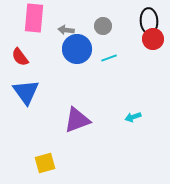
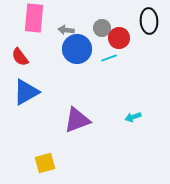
gray circle: moved 1 px left, 2 px down
red circle: moved 34 px left, 1 px up
blue triangle: rotated 36 degrees clockwise
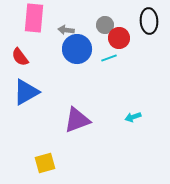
gray circle: moved 3 px right, 3 px up
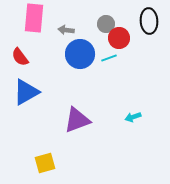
gray circle: moved 1 px right, 1 px up
blue circle: moved 3 px right, 5 px down
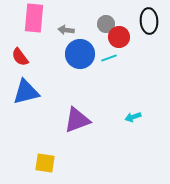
red circle: moved 1 px up
blue triangle: rotated 16 degrees clockwise
yellow square: rotated 25 degrees clockwise
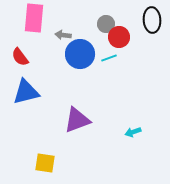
black ellipse: moved 3 px right, 1 px up
gray arrow: moved 3 px left, 5 px down
cyan arrow: moved 15 px down
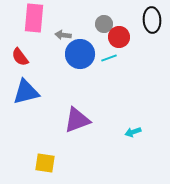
gray circle: moved 2 px left
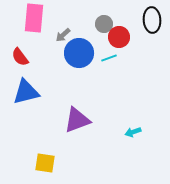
gray arrow: rotated 49 degrees counterclockwise
blue circle: moved 1 px left, 1 px up
